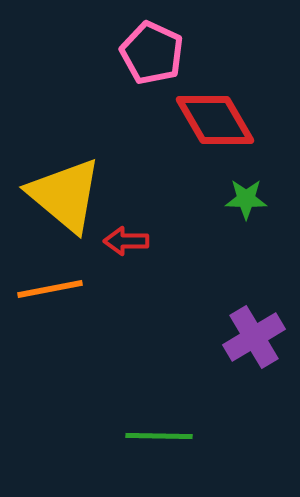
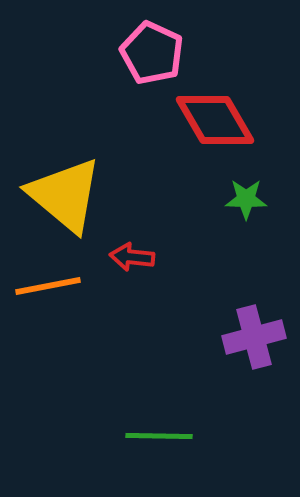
red arrow: moved 6 px right, 16 px down; rotated 6 degrees clockwise
orange line: moved 2 px left, 3 px up
purple cross: rotated 16 degrees clockwise
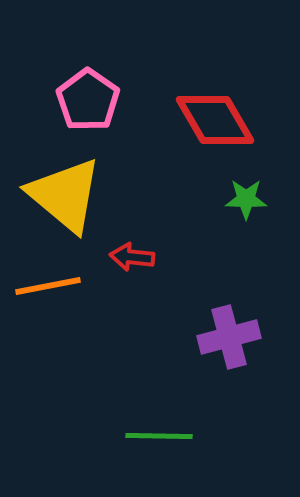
pink pentagon: moved 64 px left, 47 px down; rotated 10 degrees clockwise
purple cross: moved 25 px left
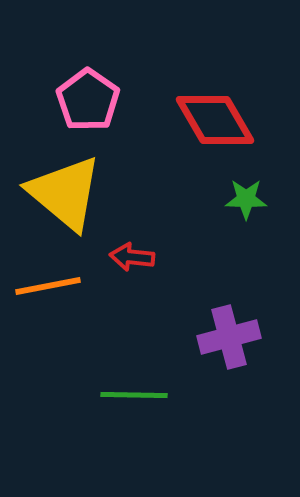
yellow triangle: moved 2 px up
green line: moved 25 px left, 41 px up
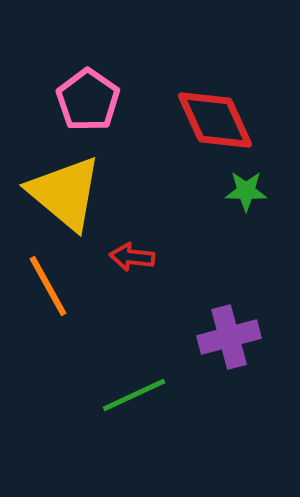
red diamond: rotated 6 degrees clockwise
green star: moved 8 px up
orange line: rotated 72 degrees clockwise
green line: rotated 26 degrees counterclockwise
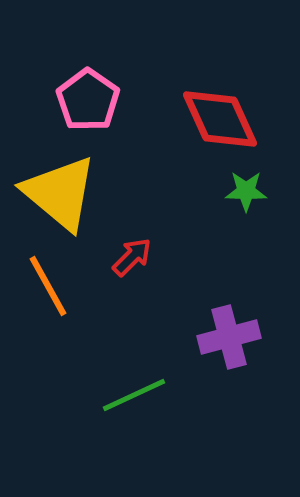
red diamond: moved 5 px right, 1 px up
yellow triangle: moved 5 px left
red arrow: rotated 129 degrees clockwise
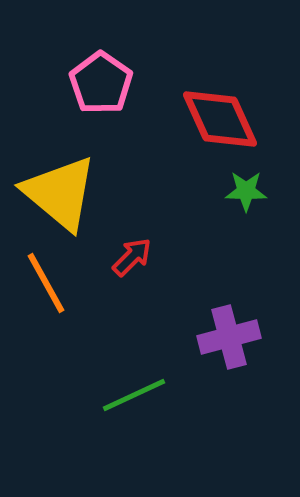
pink pentagon: moved 13 px right, 17 px up
orange line: moved 2 px left, 3 px up
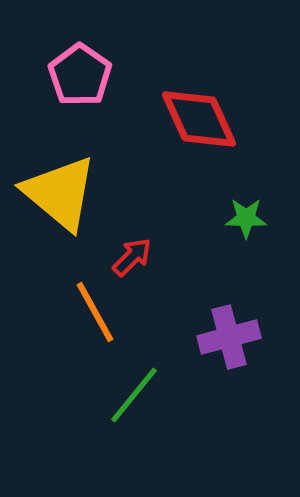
pink pentagon: moved 21 px left, 8 px up
red diamond: moved 21 px left
green star: moved 27 px down
orange line: moved 49 px right, 29 px down
green line: rotated 26 degrees counterclockwise
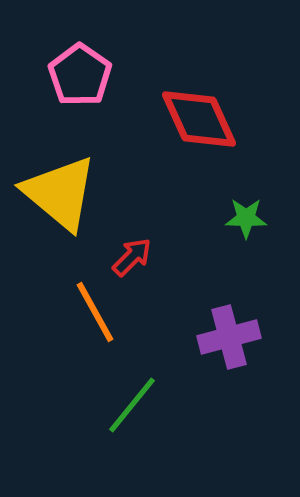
green line: moved 2 px left, 10 px down
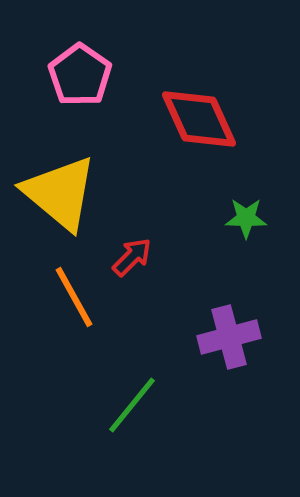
orange line: moved 21 px left, 15 px up
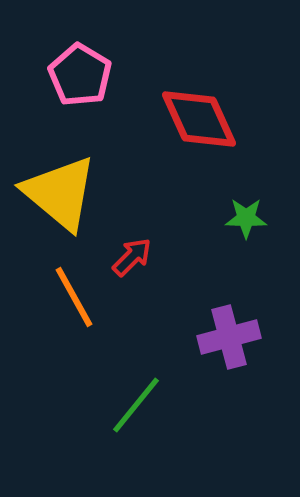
pink pentagon: rotated 4 degrees counterclockwise
green line: moved 4 px right
